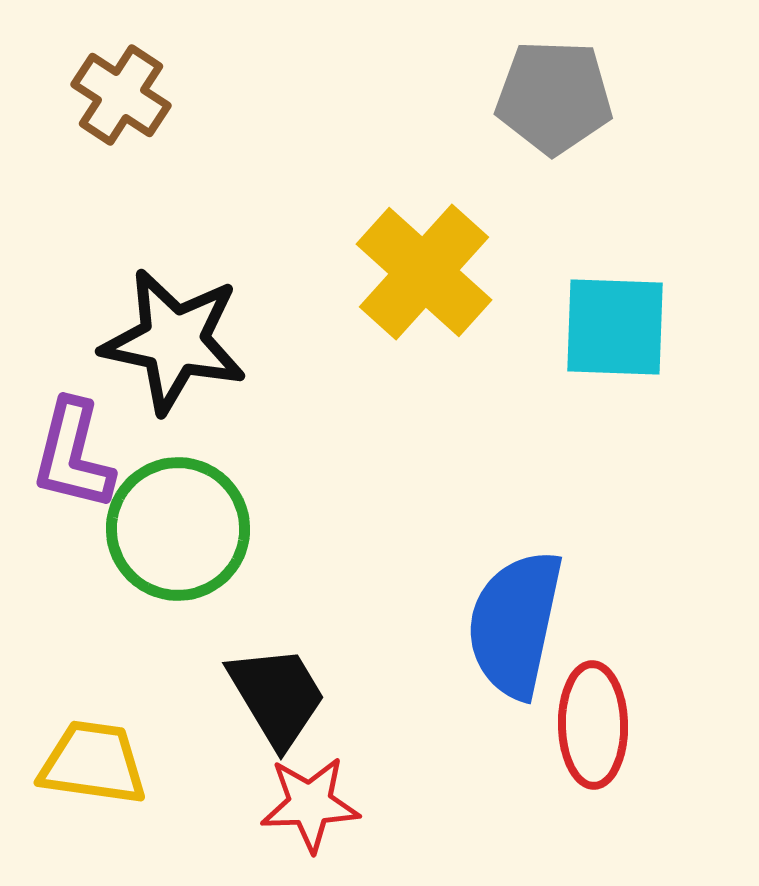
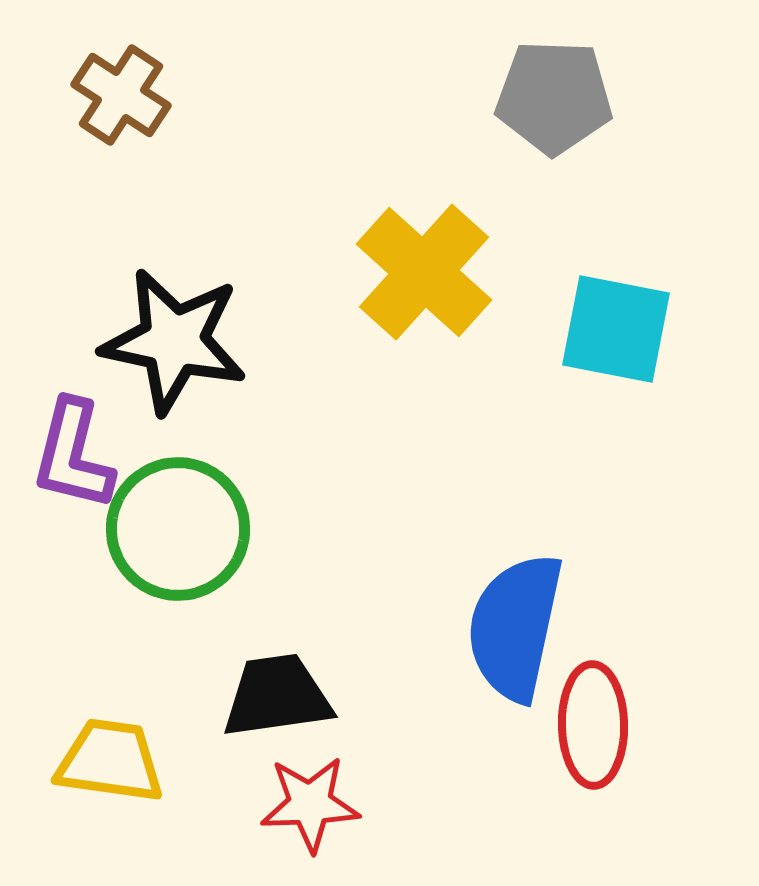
cyan square: moved 1 px right, 2 px down; rotated 9 degrees clockwise
blue semicircle: moved 3 px down
black trapezoid: rotated 67 degrees counterclockwise
yellow trapezoid: moved 17 px right, 2 px up
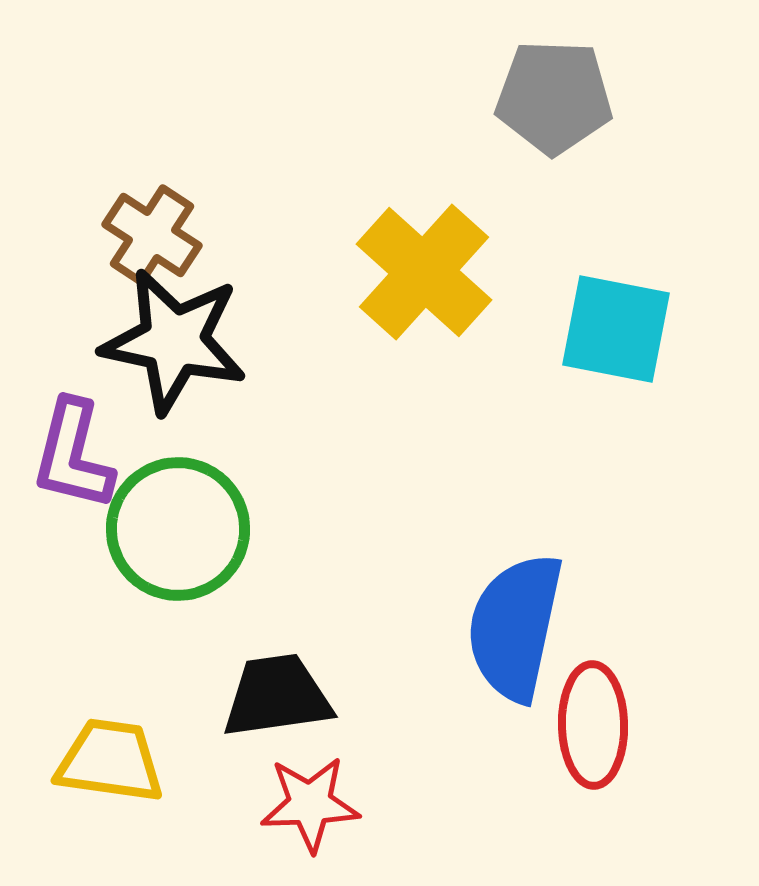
brown cross: moved 31 px right, 140 px down
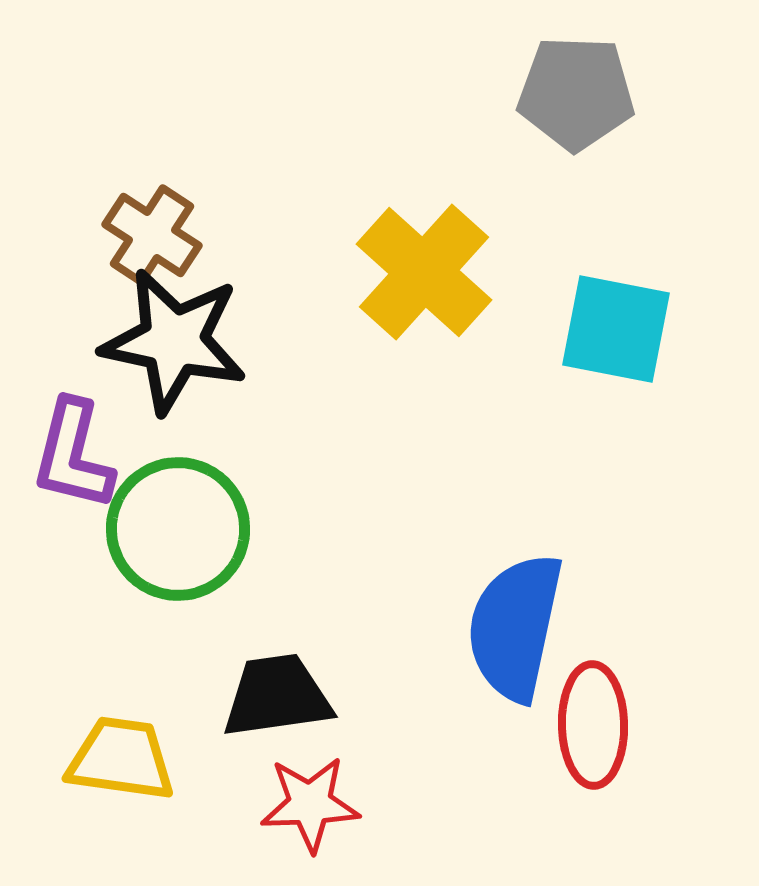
gray pentagon: moved 22 px right, 4 px up
yellow trapezoid: moved 11 px right, 2 px up
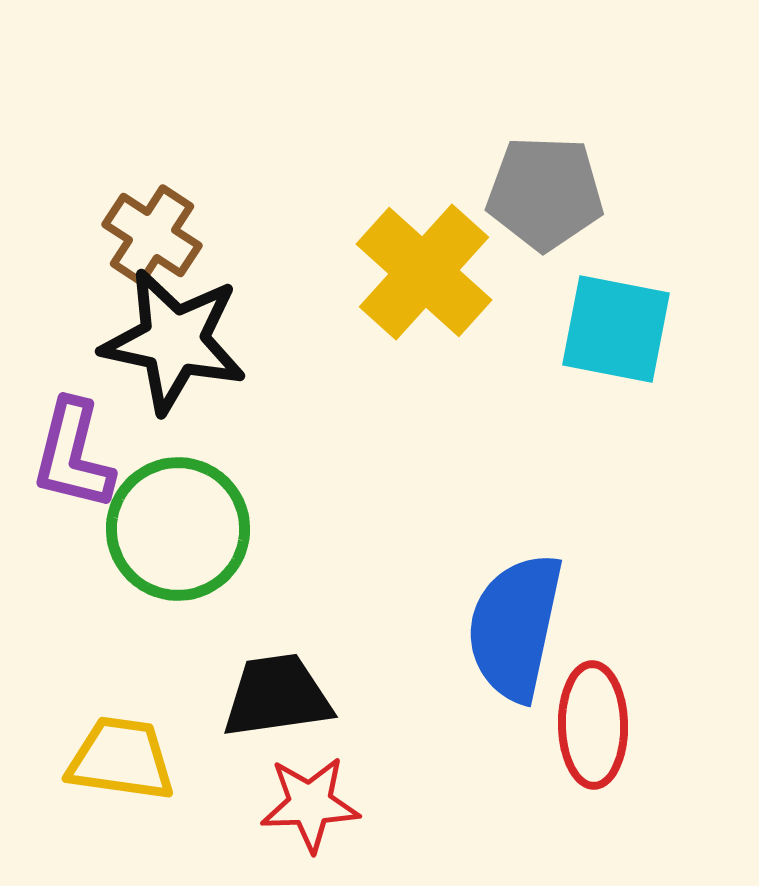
gray pentagon: moved 31 px left, 100 px down
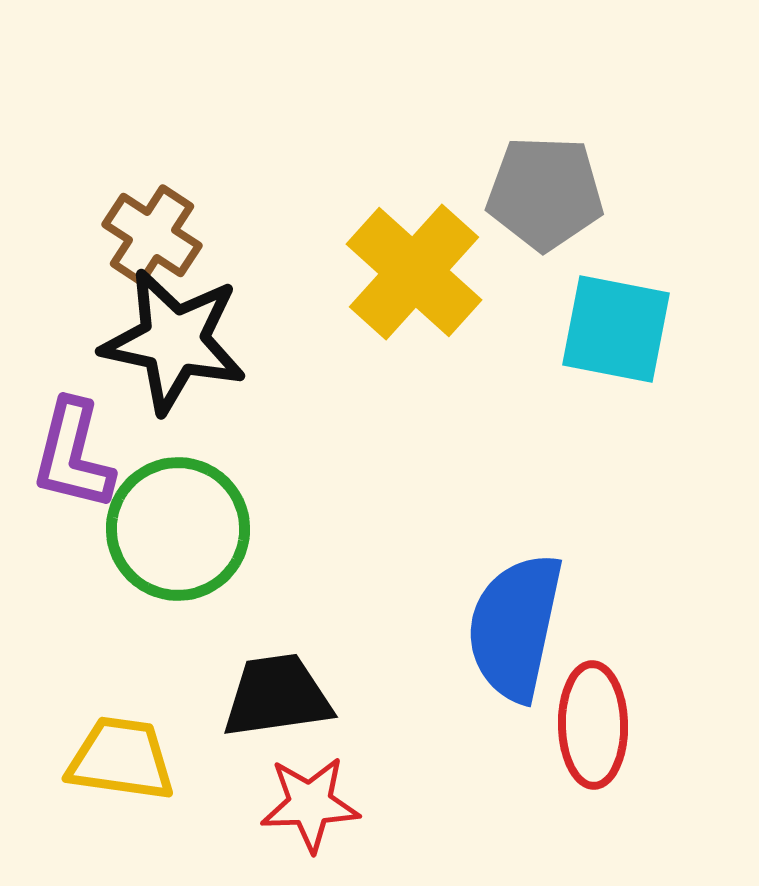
yellow cross: moved 10 px left
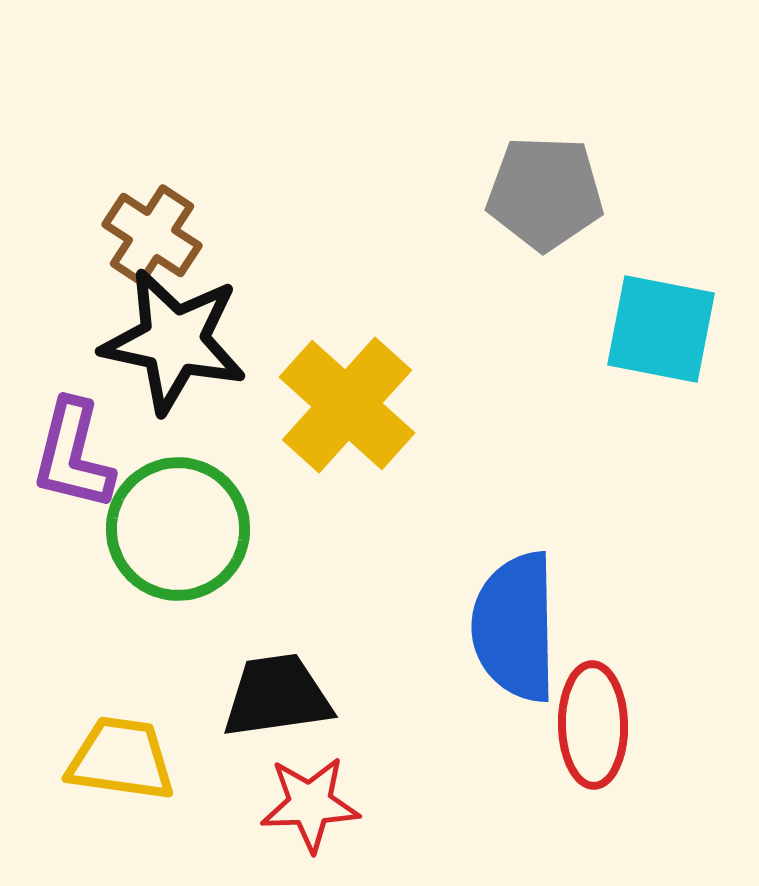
yellow cross: moved 67 px left, 133 px down
cyan square: moved 45 px right
blue semicircle: rotated 13 degrees counterclockwise
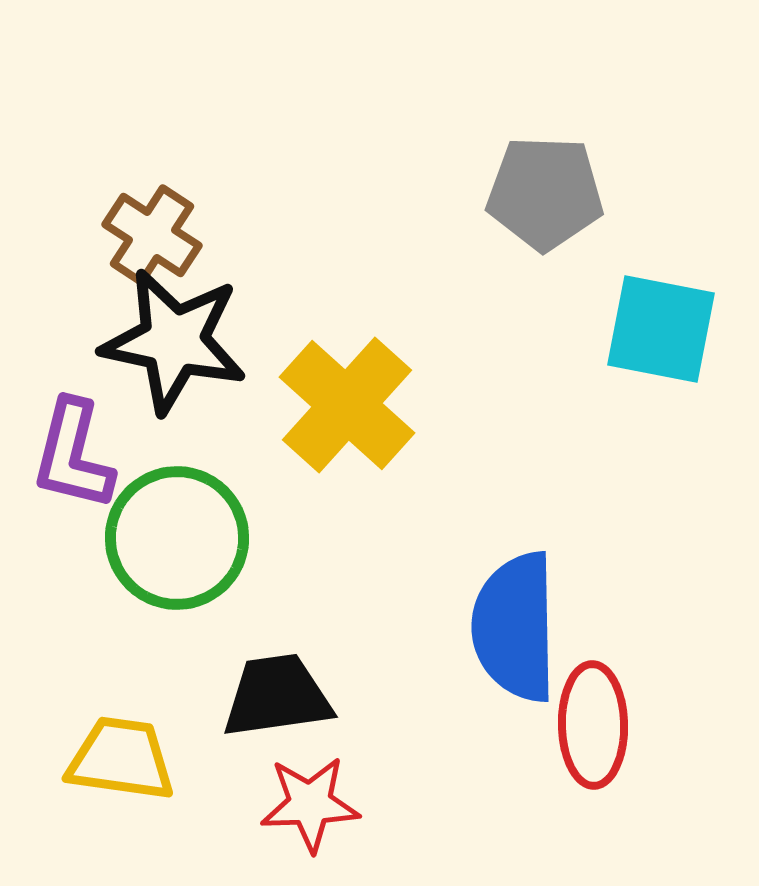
green circle: moved 1 px left, 9 px down
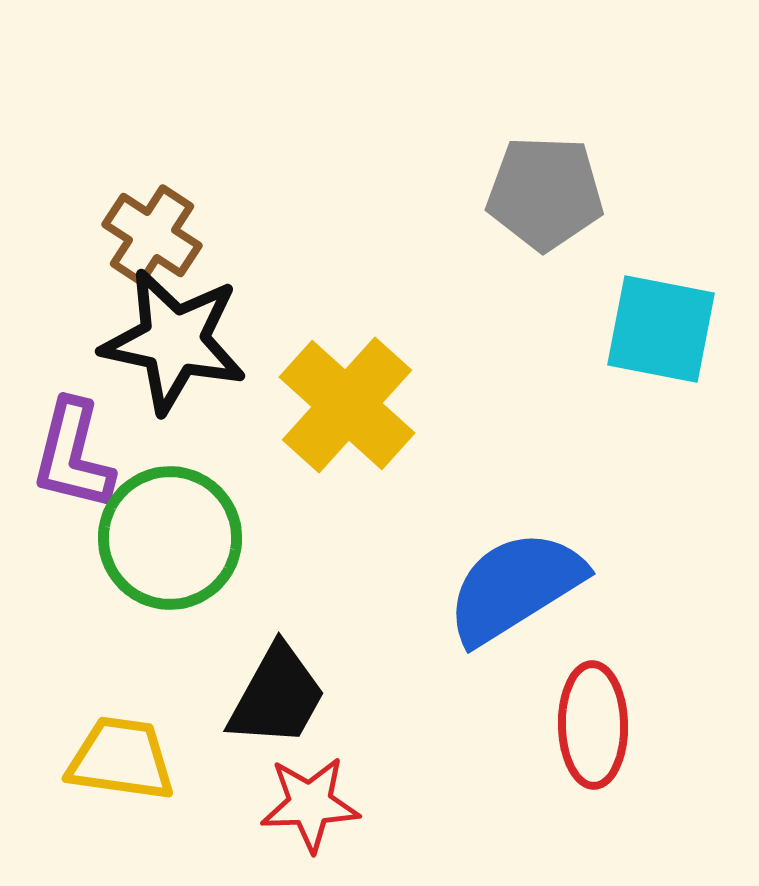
green circle: moved 7 px left
blue semicircle: moved 40 px up; rotated 59 degrees clockwise
black trapezoid: rotated 127 degrees clockwise
